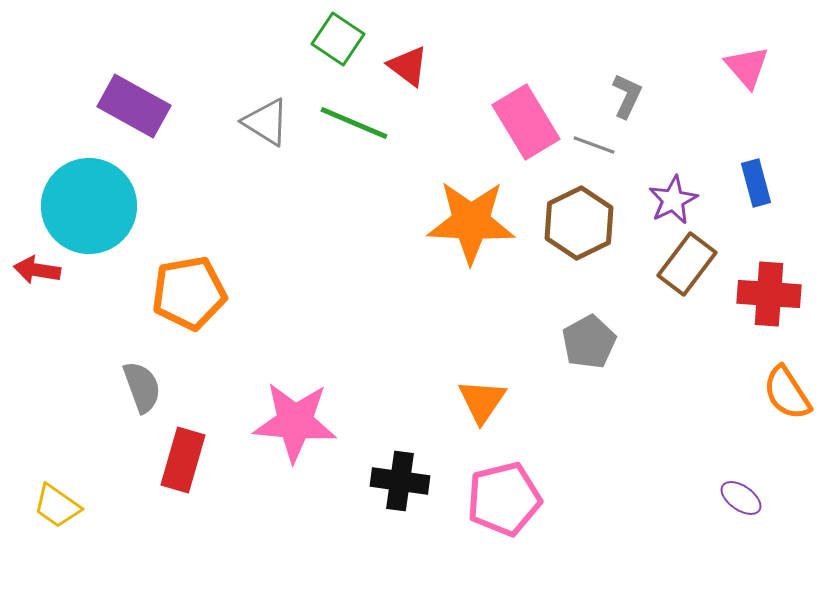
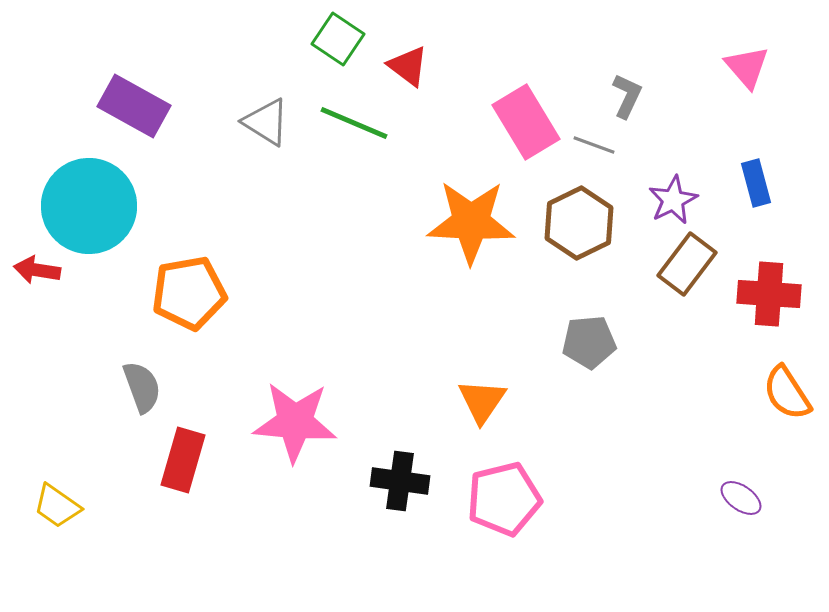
gray pentagon: rotated 24 degrees clockwise
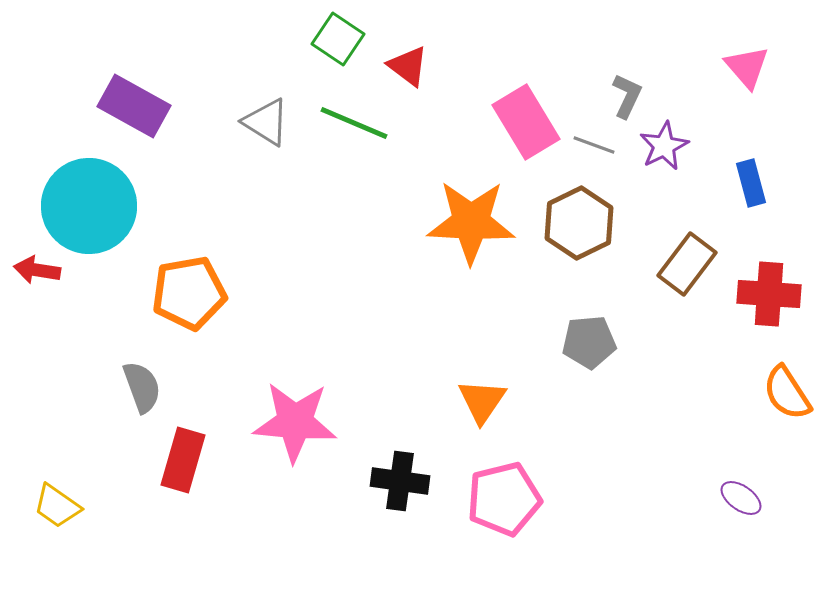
blue rectangle: moved 5 px left
purple star: moved 9 px left, 54 px up
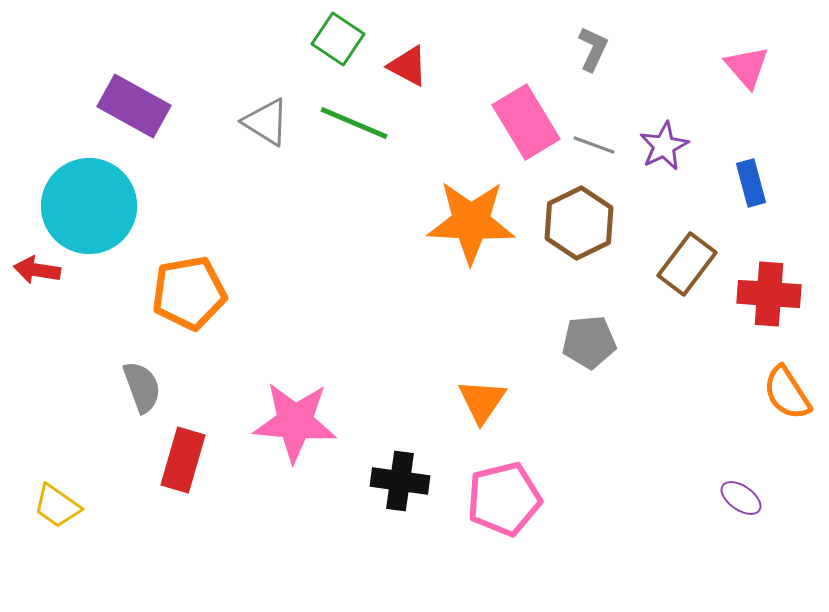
red triangle: rotated 9 degrees counterclockwise
gray L-shape: moved 34 px left, 47 px up
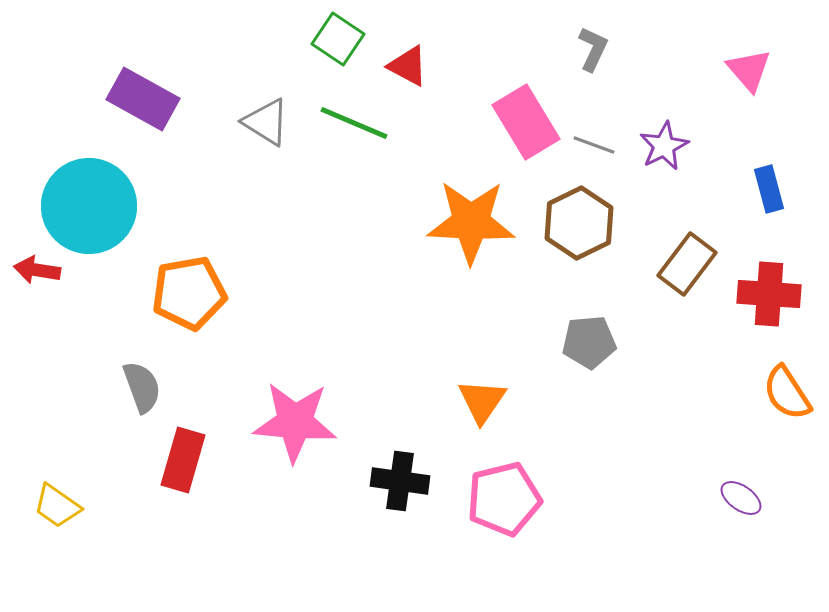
pink triangle: moved 2 px right, 3 px down
purple rectangle: moved 9 px right, 7 px up
blue rectangle: moved 18 px right, 6 px down
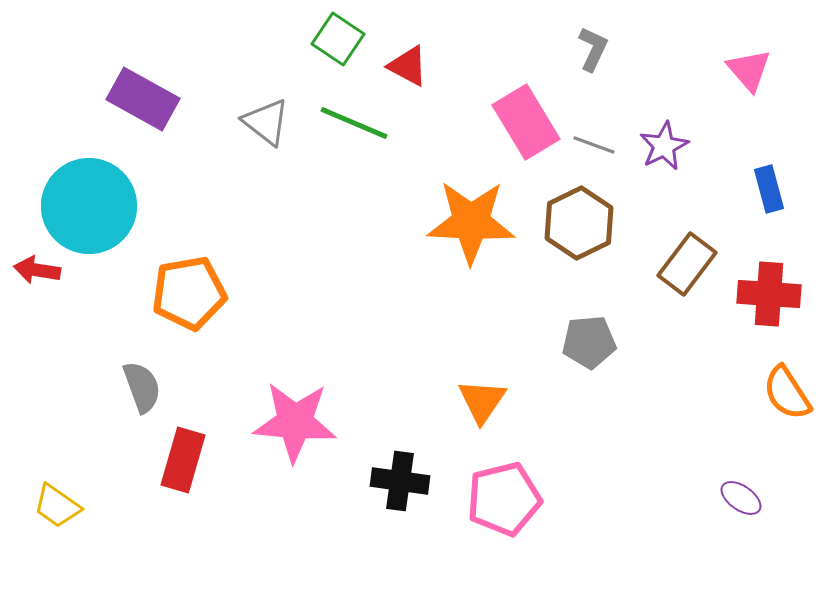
gray triangle: rotated 6 degrees clockwise
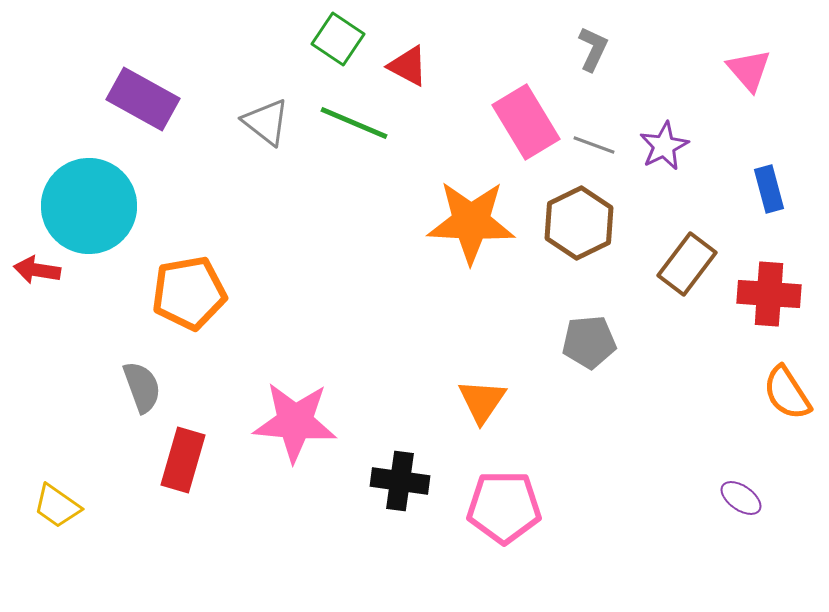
pink pentagon: moved 8 px down; rotated 14 degrees clockwise
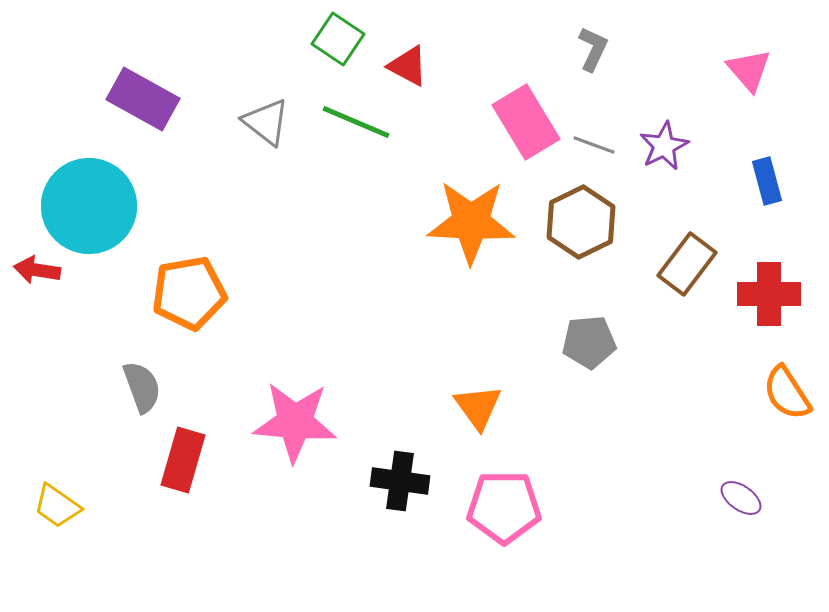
green line: moved 2 px right, 1 px up
blue rectangle: moved 2 px left, 8 px up
brown hexagon: moved 2 px right, 1 px up
red cross: rotated 4 degrees counterclockwise
orange triangle: moved 4 px left, 6 px down; rotated 10 degrees counterclockwise
